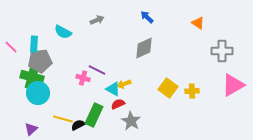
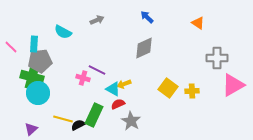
gray cross: moved 5 px left, 7 px down
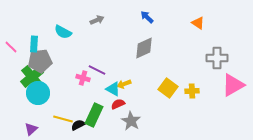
green cross: rotated 35 degrees clockwise
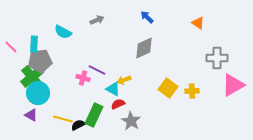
yellow arrow: moved 4 px up
purple triangle: moved 14 px up; rotated 48 degrees counterclockwise
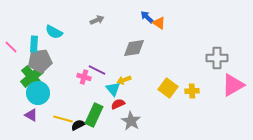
orange triangle: moved 39 px left
cyan semicircle: moved 9 px left
gray diamond: moved 10 px left; rotated 15 degrees clockwise
pink cross: moved 1 px right, 1 px up
cyan triangle: rotated 21 degrees clockwise
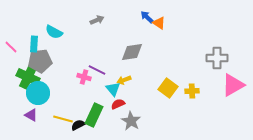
gray diamond: moved 2 px left, 4 px down
green cross: moved 4 px left; rotated 25 degrees counterclockwise
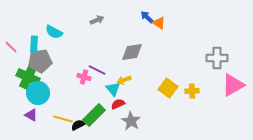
green rectangle: rotated 20 degrees clockwise
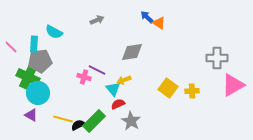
green rectangle: moved 6 px down
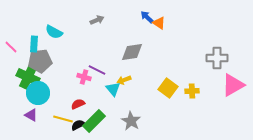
red semicircle: moved 40 px left
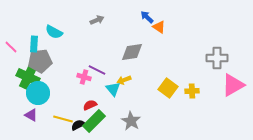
orange triangle: moved 4 px down
red semicircle: moved 12 px right, 1 px down
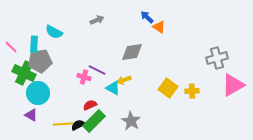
gray cross: rotated 15 degrees counterclockwise
green cross: moved 4 px left, 4 px up
cyan triangle: moved 1 px up; rotated 21 degrees counterclockwise
yellow line: moved 5 px down; rotated 18 degrees counterclockwise
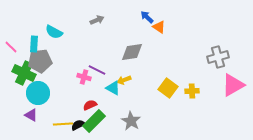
gray cross: moved 1 px right, 1 px up
